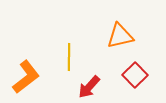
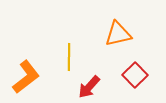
orange triangle: moved 2 px left, 2 px up
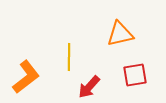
orange triangle: moved 2 px right
red square: rotated 35 degrees clockwise
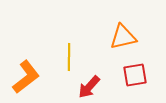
orange triangle: moved 3 px right, 3 px down
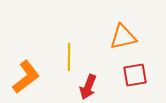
red arrow: moved 1 px left; rotated 20 degrees counterclockwise
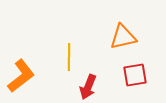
orange L-shape: moved 5 px left, 1 px up
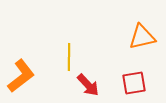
orange triangle: moved 19 px right
red square: moved 1 px left, 8 px down
red arrow: moved 2 px up; rotated 65 degrees counterclockwise
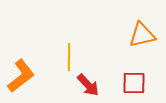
orange triangle: moved 2 px up
red square: rotated 10 degrees clockwise
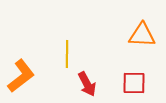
orange triangle: rotated 16 degrees clockwise
yellow line: moved 2 px left, 3 px up
red arrow: moved 1 px left, 1 px up; rotated 15 degrees clockwise
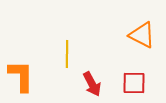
orange triangle: rotated 24 degrees clockwise
orange L-shape: rotated 52 degrees counterclockwise
red arrow: moved 5 px right
